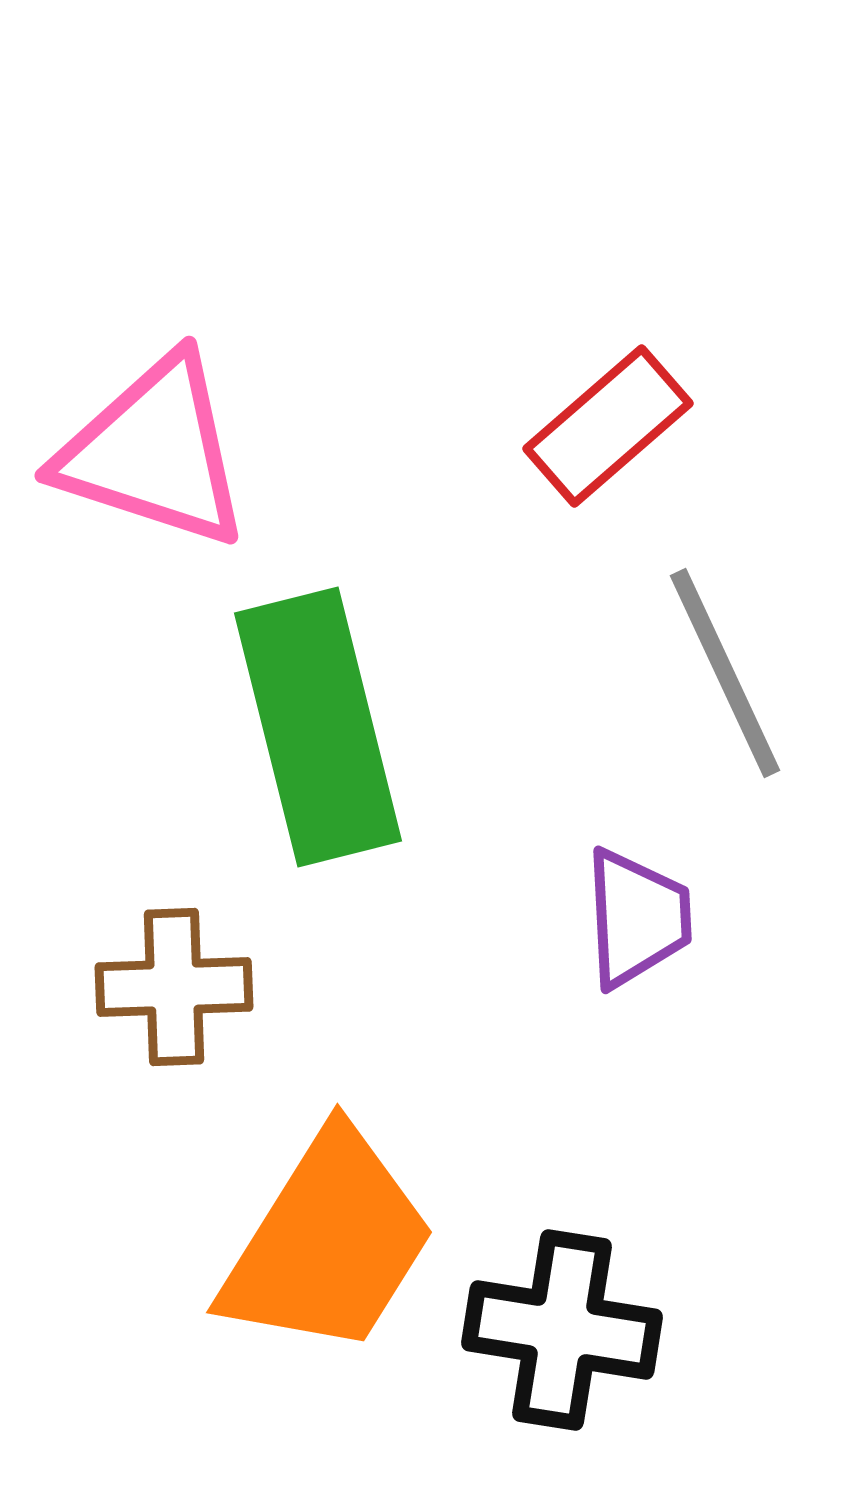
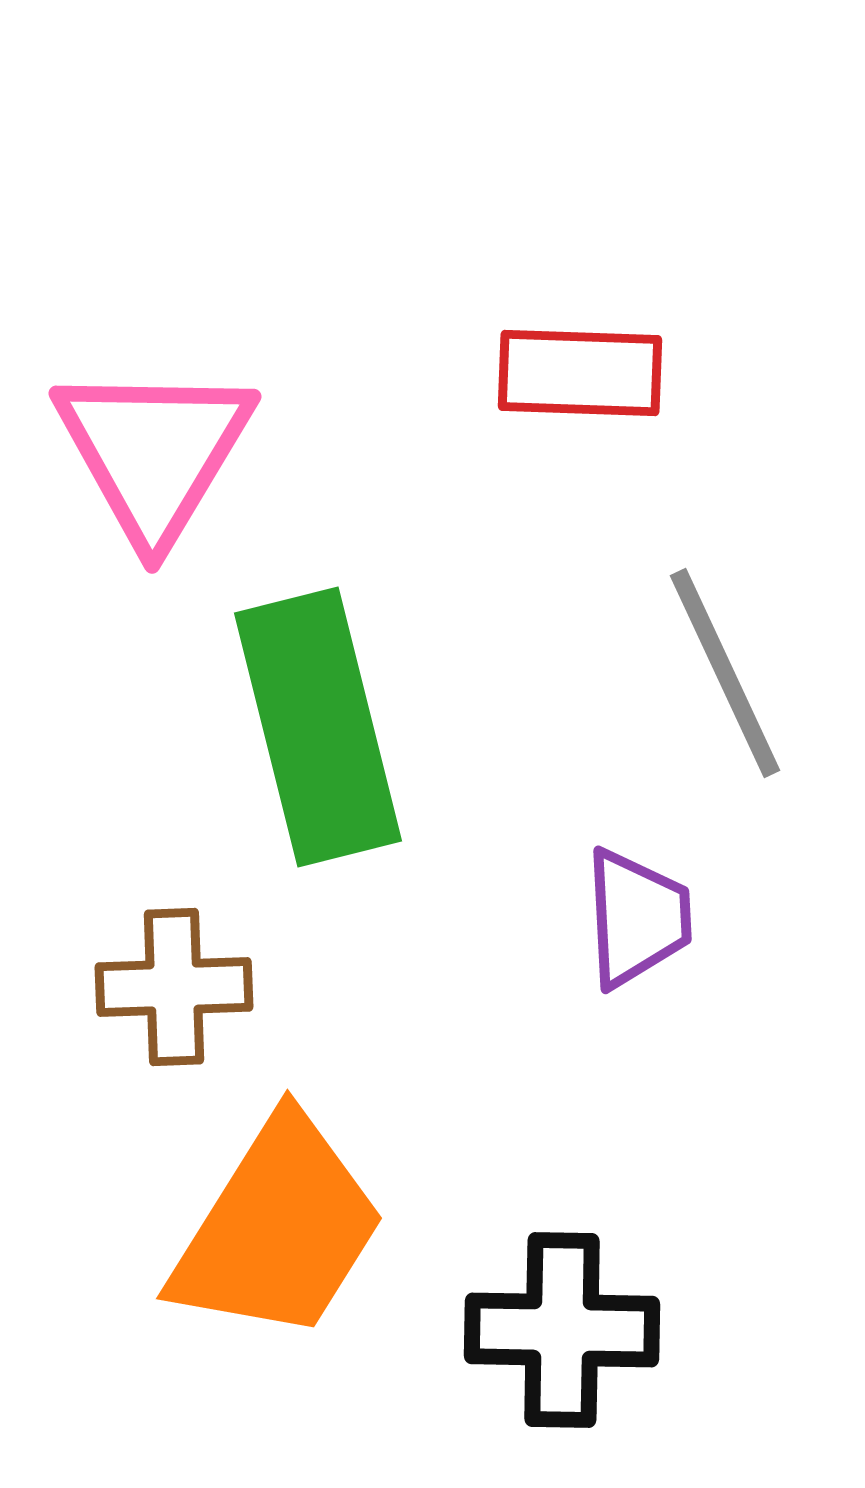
red rectangle: moved 28 px left, 53 px up; rotated 43 degrees clockwise
pink triangle: rotated 43 degrees clockwise
orange trapezoid: moved 50 px left, 14 px up
black cross: rotated 8 degrees counterclockwise
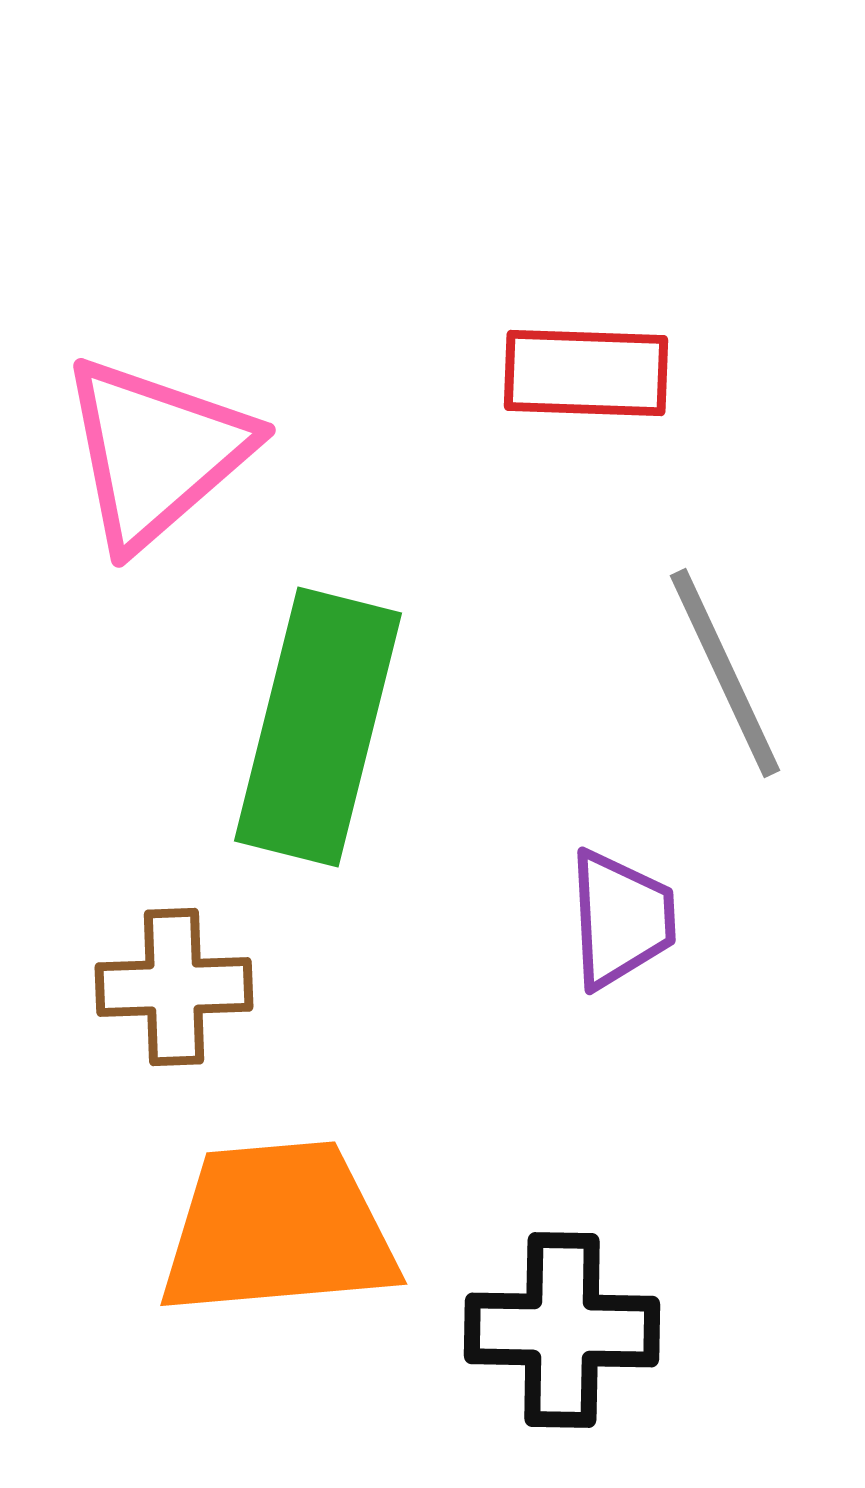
red rectangle: moved 6 px right
pink triangle: moved 2 px right; rotated 18 degrees clockwise
green rectangle: rotated 28 degrees clockwise
purple trapezoid: moved 16 px left, 1 px down
orange trapezoid: rotated 127 degrees counterclockwise
